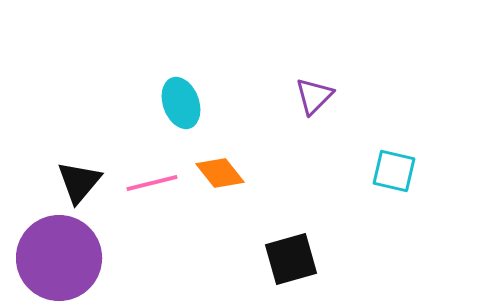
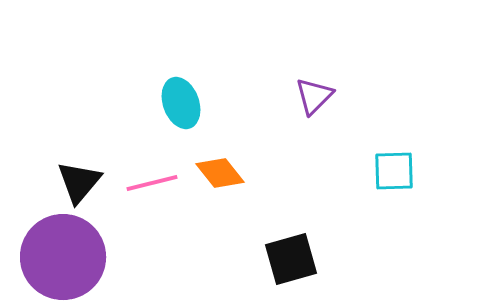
cyan square: rotated 15 degrees counterclockwise
purple circle: moved 4 px right, 1 px up
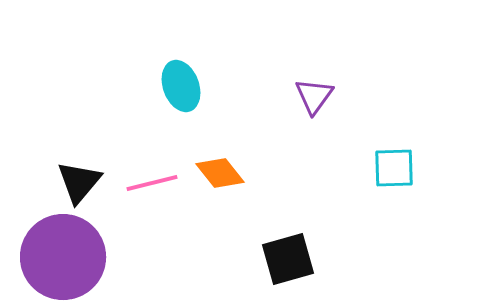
purple triangle: rotated 9 degrees counterclockwise
cyan ellipse: moved 17 px up
cyan square: moved 3 px up
black square: moved 3 px left
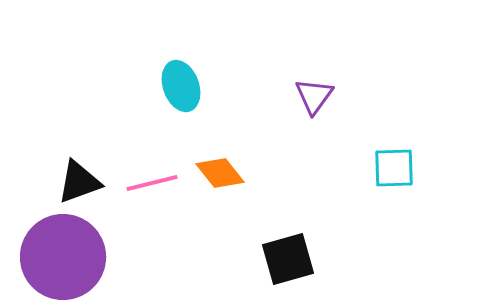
black triangle: rotated 30 degrees clockwise
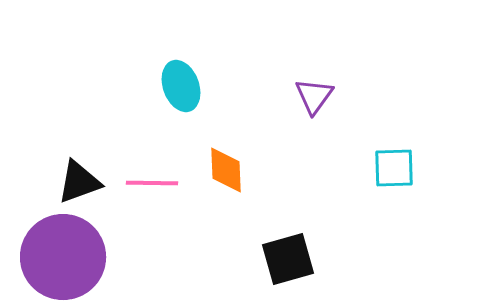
orange diamond: moved 6 px right, 3 px up; rotated 36 degrees clockwise
pink line: rotated 15 degrees clockwise
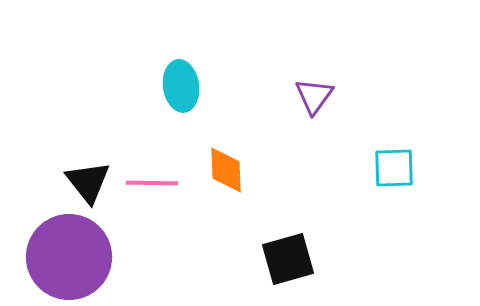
cyan ellipse: rotated 12 degrees clockwise
black triangle: moved 9 px right; rotated 48 degrees counterclockwise
purple circle: moved 6 px right
